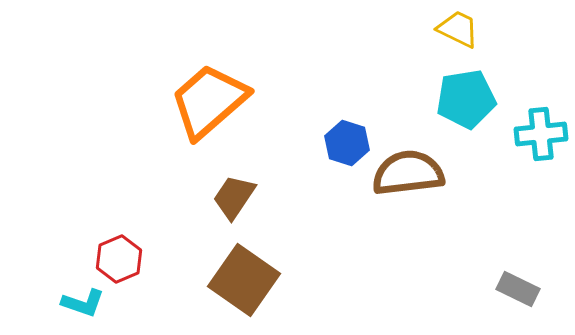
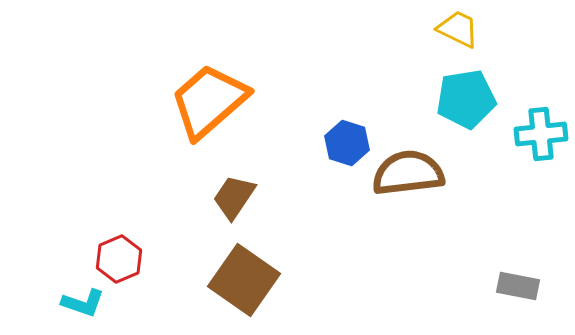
gray rectangle: moved 3 px up; rotated 15 degrees counterclockwise
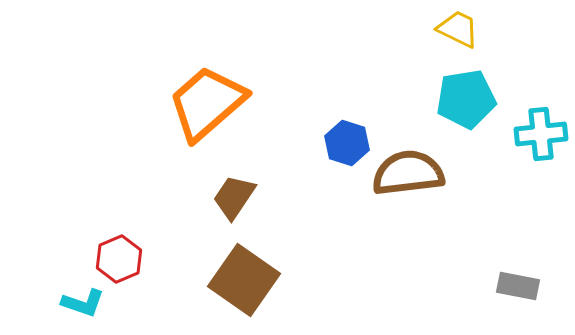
orange trapezoid: moved 2 px left, 2 px down
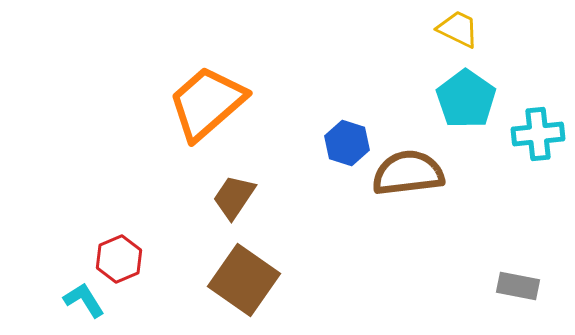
cyan pentagon: rotated 28 degrees counterclockwise
cyan cross: moved 3 px left
cyan L-shape: moved 1 px right, 3 px up; rotated 141 degrees counterclockwise
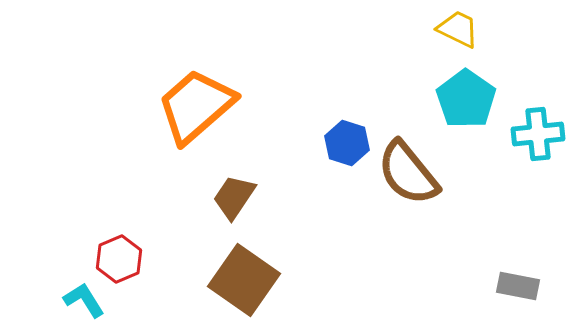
orange trapezoid: moved 11 px left, 3 px down
brown semicircle: rotated 122 degrees counterclockwise
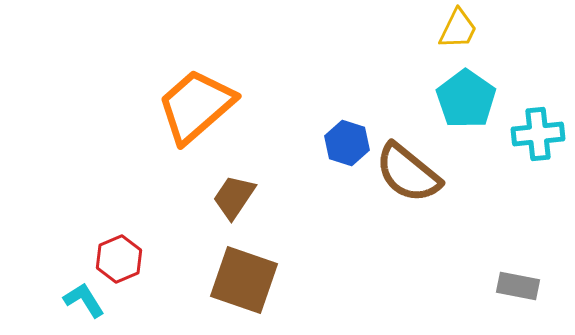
yellow trapezoid: rotated 90 degrees clockwise
brown semicircle: rotated 12 degrees counterclockwise
brown square: rotated 16 degrees counterclockwise
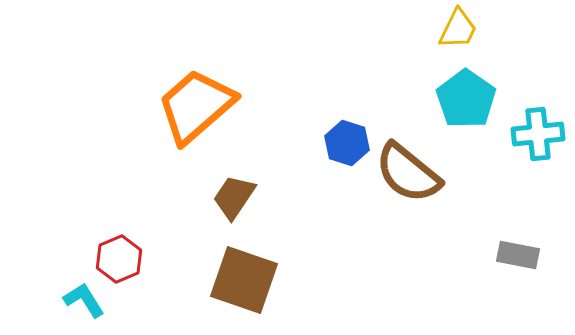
gray rectangle: moved 31 px up
